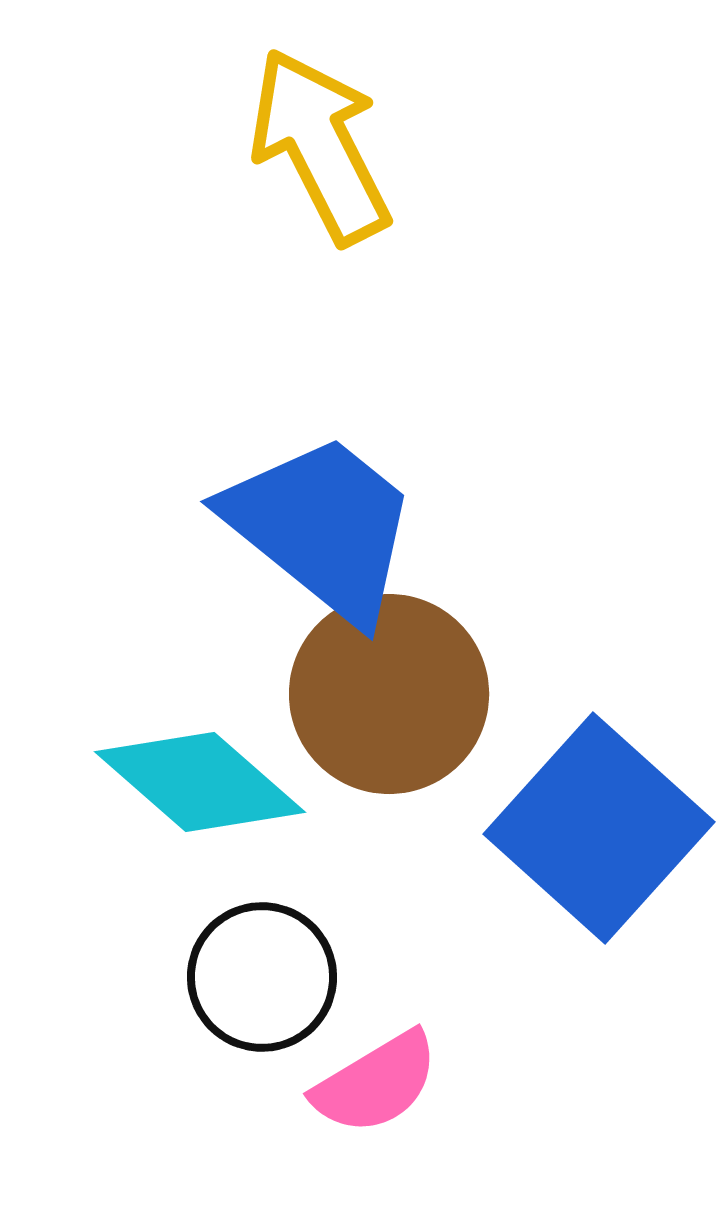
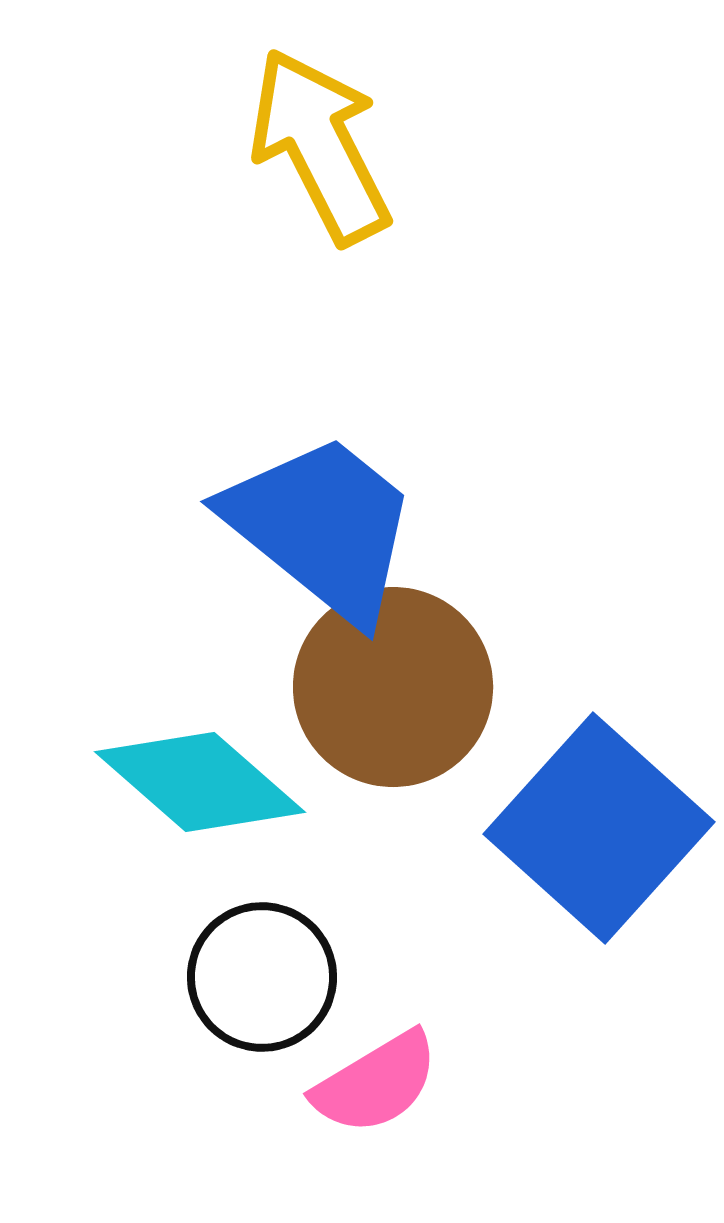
brown circle: moved 4 px right, 7 px up
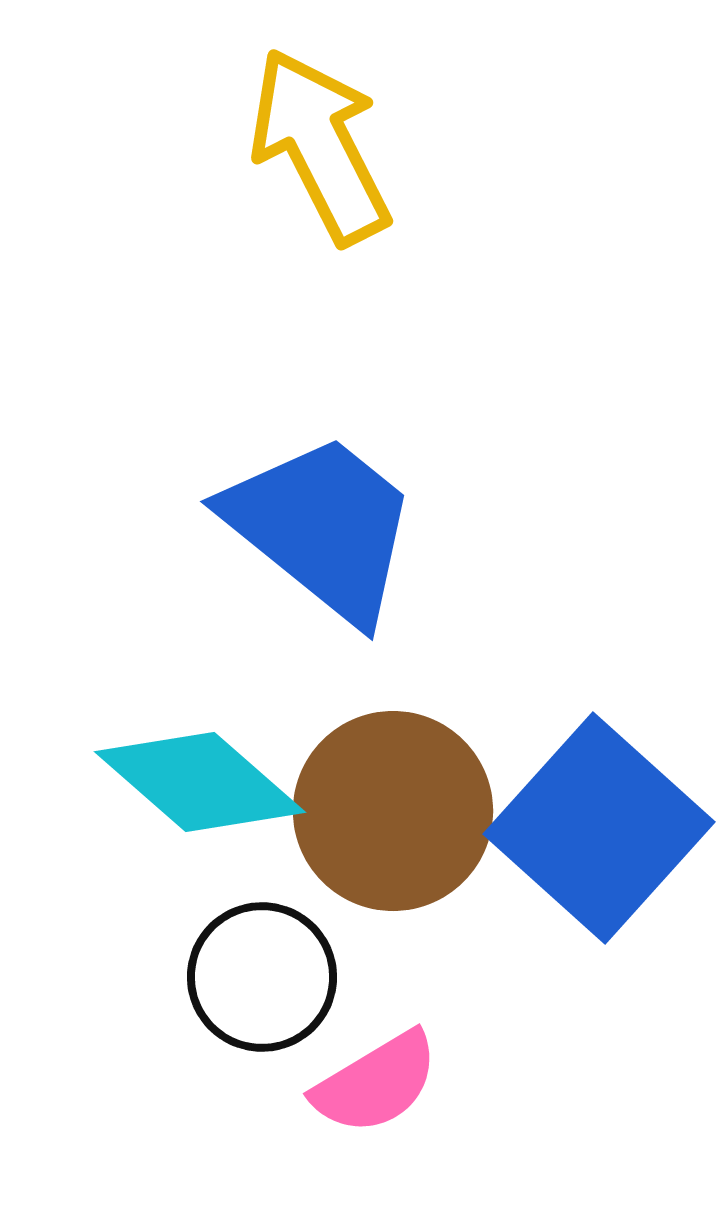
brown circle: moved 124 px down
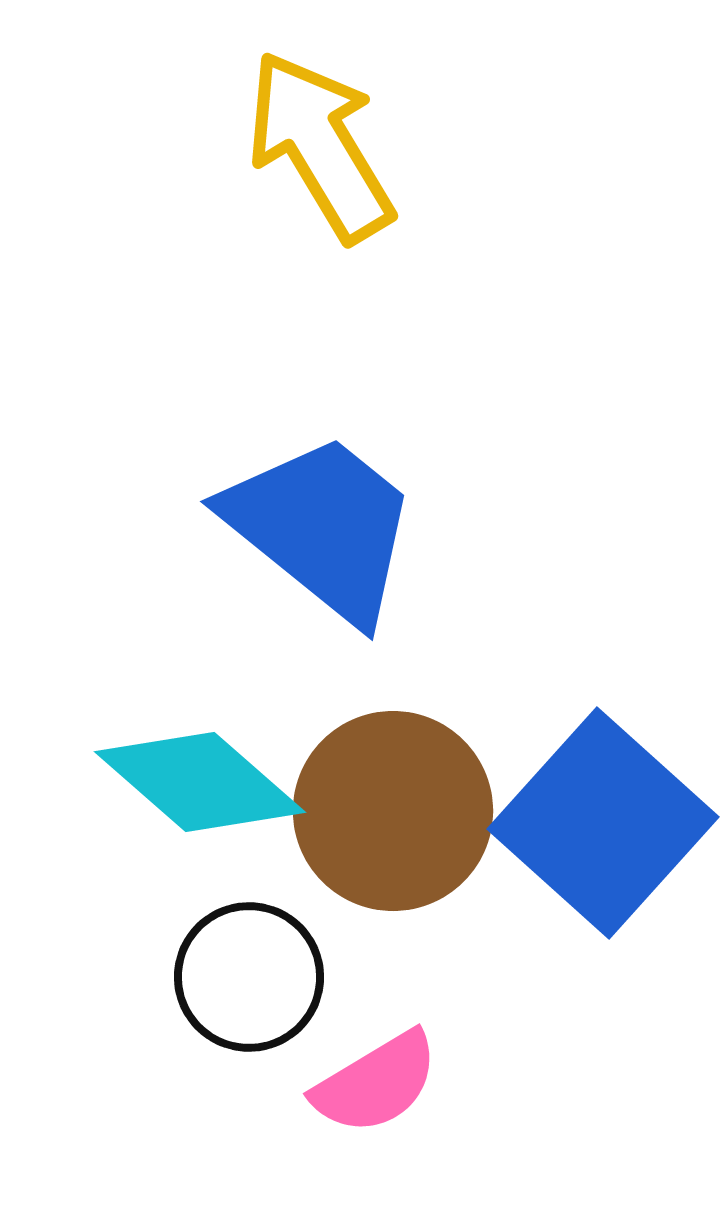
yellow arrow: rotated 4 degrees counterclockwise
blue square: moved 4 px right, 5 px up
black circle: moved 13 px left
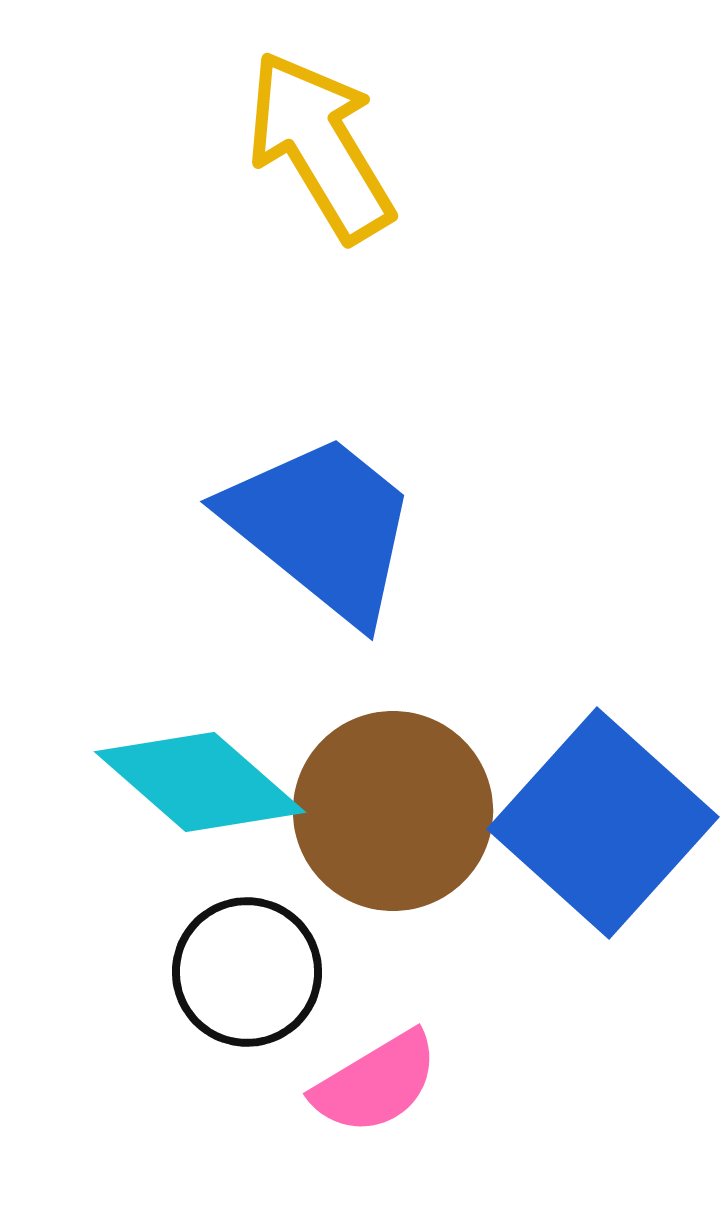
black circle: moved 2 px left, 5 px up
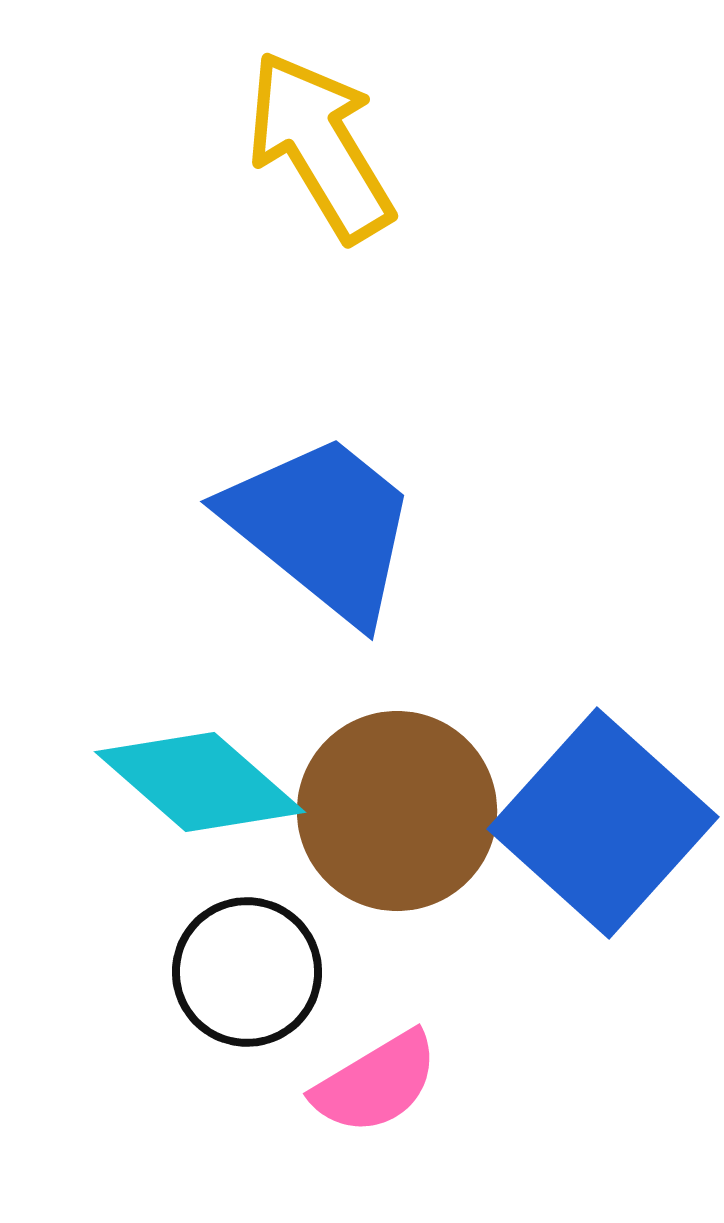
brown circle: moved 4 px right
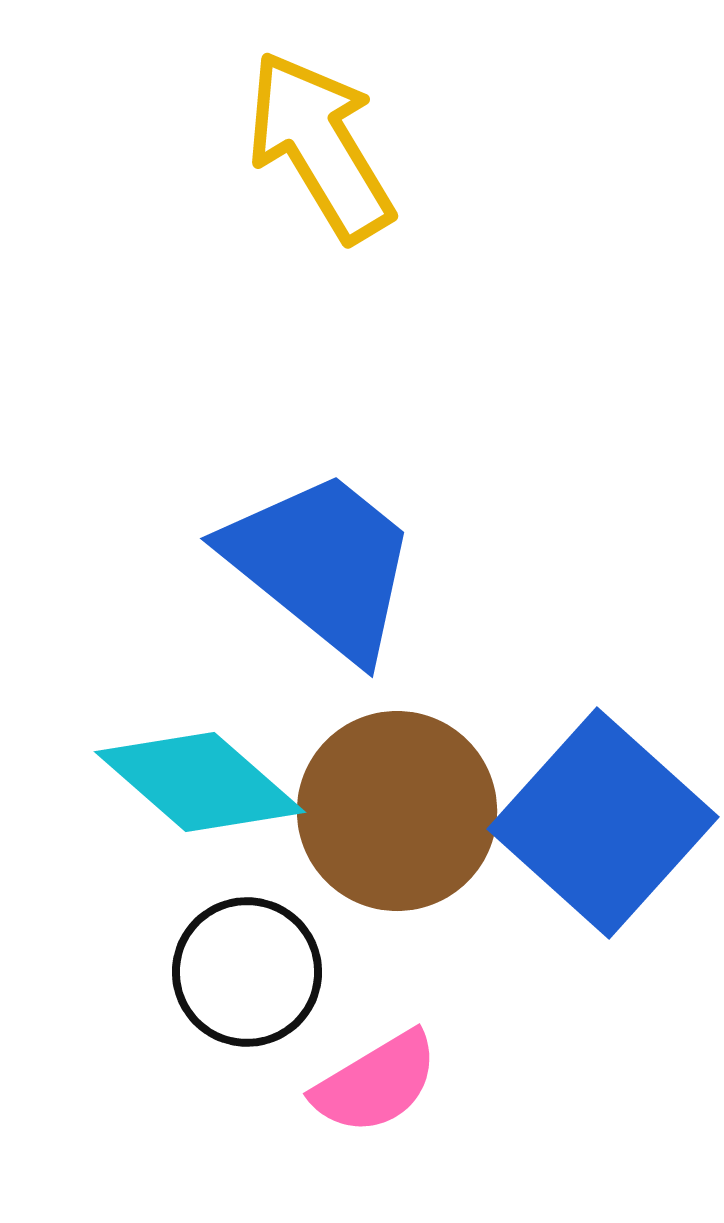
blue trapezoid: moved 37 px down
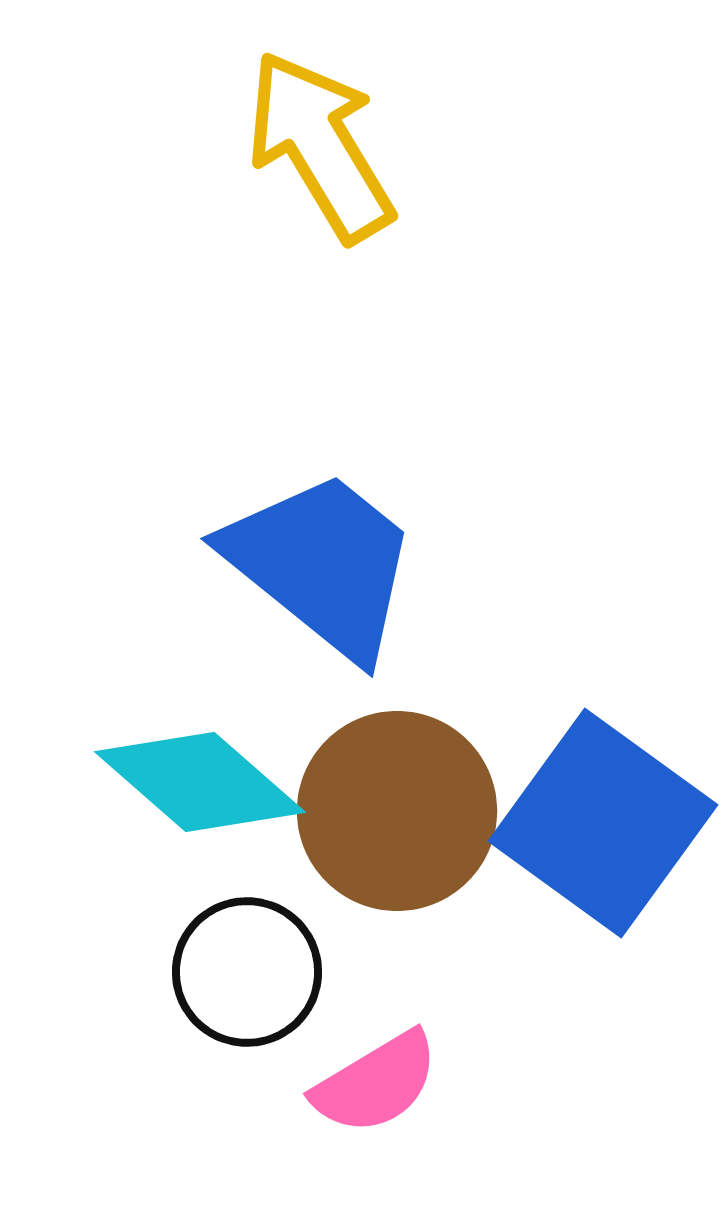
blue square: rotated 6 degrees counterclockwise
